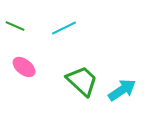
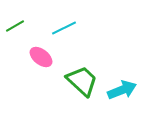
green line: rotated 54 degrees counterclockwise
pink ellipse: moved 17 px right, 10 px up
cyan arrow: rotated 12 degrees clockwise
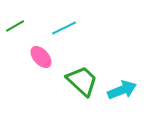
pink ellipse: rotated 10 degrees clockwise
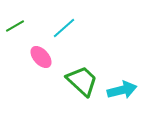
cyan line: rotated 15 degrees counterclockwise
cyan arrow: rotated 8 degrees clockwise
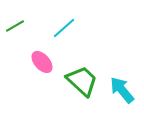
pink ellipse: moved 1 px right, 5 px down
cyan arrow: rotated 116 degrees counterclockwise
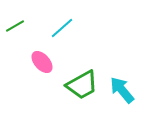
cyan line: moved 2 px left
green trapezoid: moved 4 px down; rotated 108 degrees clockwise
